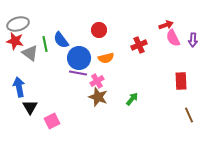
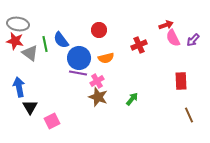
gray ellipse: rotated 25 degrees clockwise
purple arrow: rotated 40 degrees clockwise
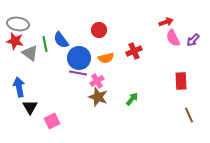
red arrow: moved 3 px up
red cross: moved 5 px left, 6 px down
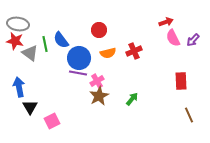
orange semicircle: moved 2 px right, 5 px up
brown star: moved 1 px right, 1 px up; rotated 24 degrees clockwise
